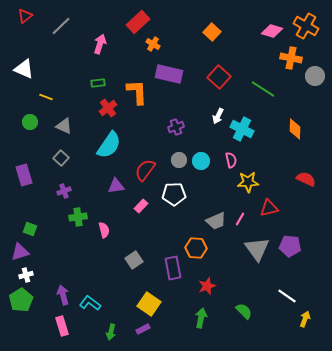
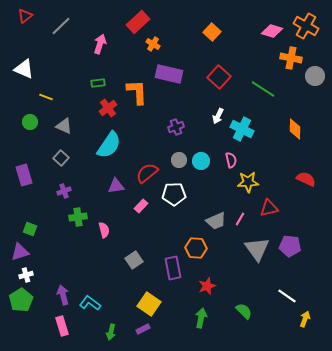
red semicircle at (145, 170): moved 2 px right, 3 px down; rotated 15 degrees clockwise
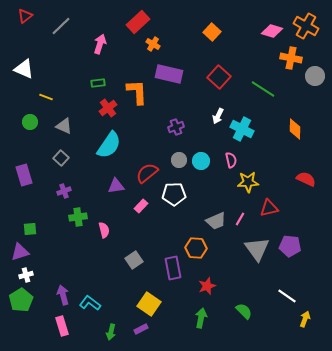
green square at (30, 229): rotated 24 degrees counterclockwise
purple rectangle at (143, 329): moved 2 px left
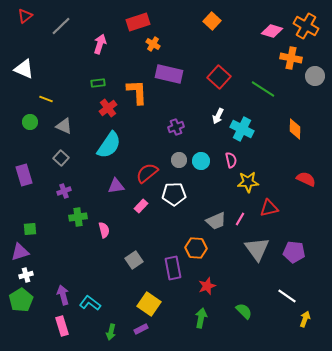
red rectangle at (138, 22): rotated 25 degrees clockwise
orange square at (212, 32): moved 11 px up
yellow line at (46, 97): moved 2 px down
purple pentagon at (290, 246): moved 4 px right, 6 px down
